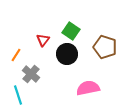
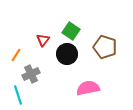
gray cross: rotated 24 degrees clockwise
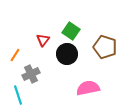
orange line: moved 1 px left
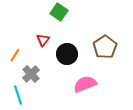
green square: moved 12 px left, 19 px up
brown pentagon: rotated 20 degrees clockwise
gray cross: rotated 18 degrees counterclockwise
pink semicircle: moved 3 px left, 4 px up; rotated 10 degrees counterclockwise
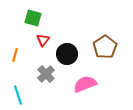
green square: moved 26 px left, 6 px down; rotated 18 degrees counterclockwise
orange line: rotated 16 degrees counterclockwise
gray cross: moved 15 px right
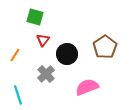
green square: moved 2 px right, 1 px up
orange line: rotated 16 degrees clockwise
pink semicircle: moved 2 px right, 3 px down
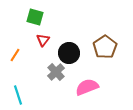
black circle: moved 2 px right, 1 px up
gray cross: moved 10 px right, 2 px up
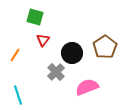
black circle: moved 3 px right
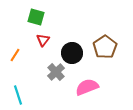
green square: moved 1 px right
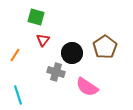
gray cross: rotated 30 degrees counterclockwise
pink semicircle: rotated 125 degrees counterclockwise
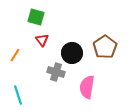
red triangle: moved 1 px left; rotated 16 degrees counterclockwise
pink semicircle: rotated 65 degrees clockwise
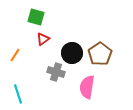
red triangle: moved 1 px right, 1 px up; rotated 32 degrees clockwise
brown pentagon: moved 5 px left, 7 px down
cyan line: moved 1 px up
